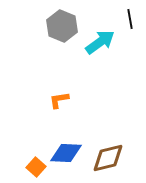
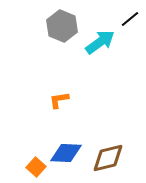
black line: rotated 60 degrees clockwise
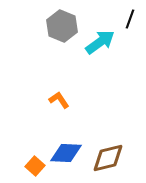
black line: rotated 30 degrees counterclockwise
orange L-shape: rotated 65 degrees clockwise
orange square: moved 1 px left, 1 px up
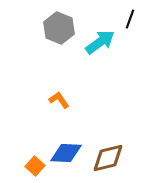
gray hexagon: moved 3 px left, 2 px down
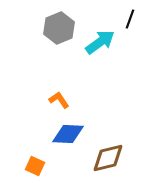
gray hexagon: rotated 16 degrees clockwise
blue diamond: moved 2 px right, 19 px up
orange square: rotated 18 degrees counterclockwise
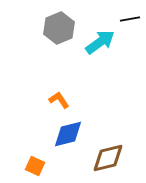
black line: rotated 60 degrees clockwise
blue diamond: rotated 16 degrees counterclockwise
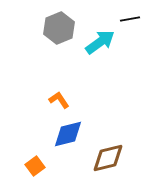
orange square: rotated 30 degrees clockwise
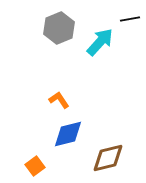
cyan arrow: rotated 12 degrees counterclockwise
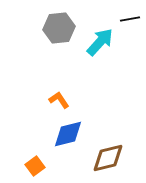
gray hexagon: rotated 16 degrees clockwise
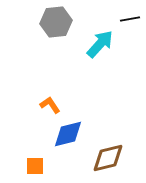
gray hexagon: moved 3 px left, 6 px up
cyan arrow: moved 2 px down
orange L-shape: moved 9 px left, 5 px down
orange square: rotated 36 degrees clockwise
